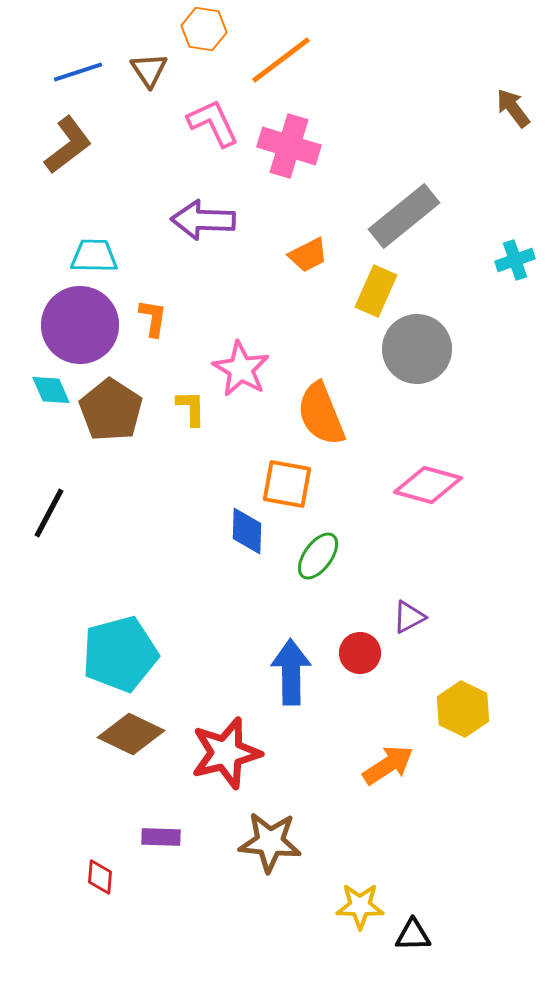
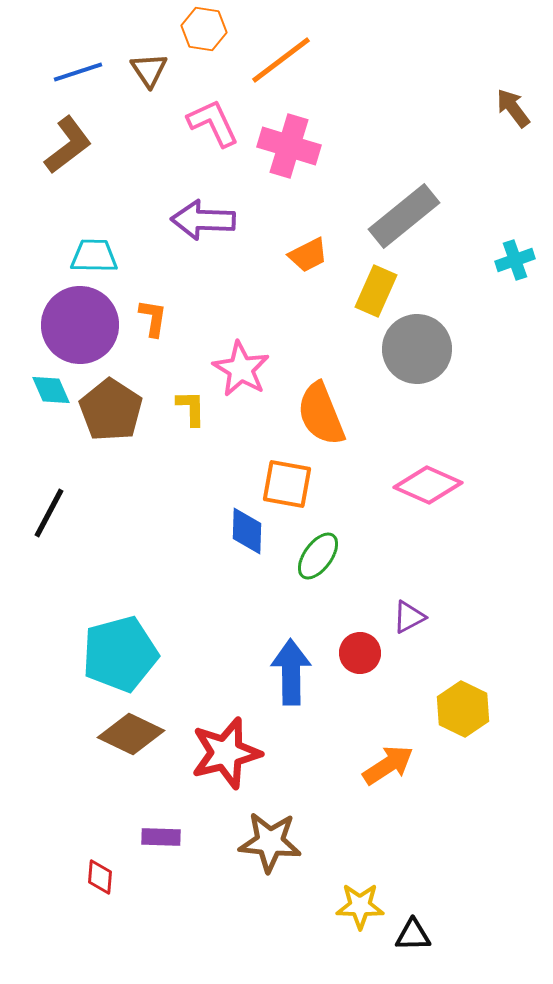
pink diamond: rotated 8 degrees clockwise
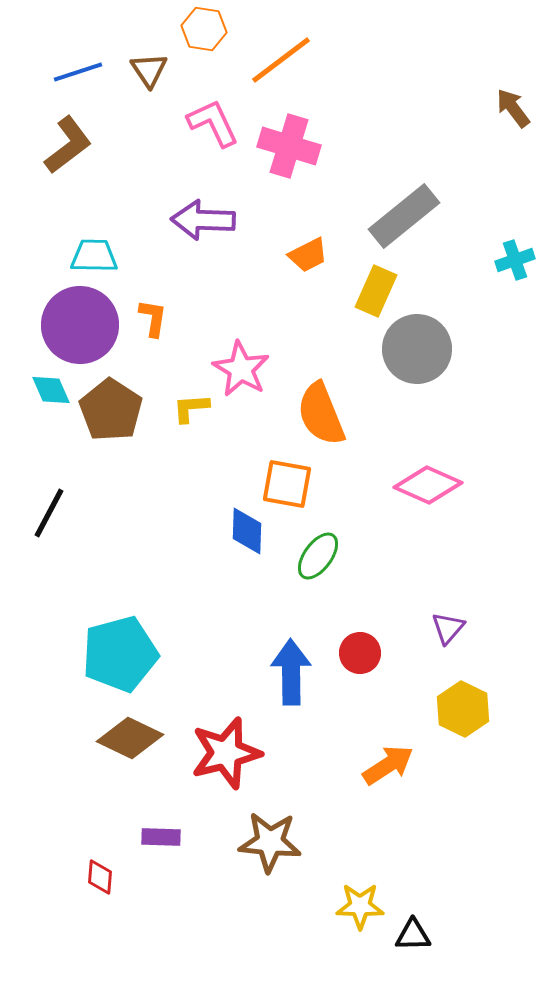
yellow L-shape: rotated 93 degrees counterclockwise
purple triangle: moved 39 px right, 11 px down; rotated 21 degrees counterclockwise
brown diamond: moved 1 px left, 4 px down
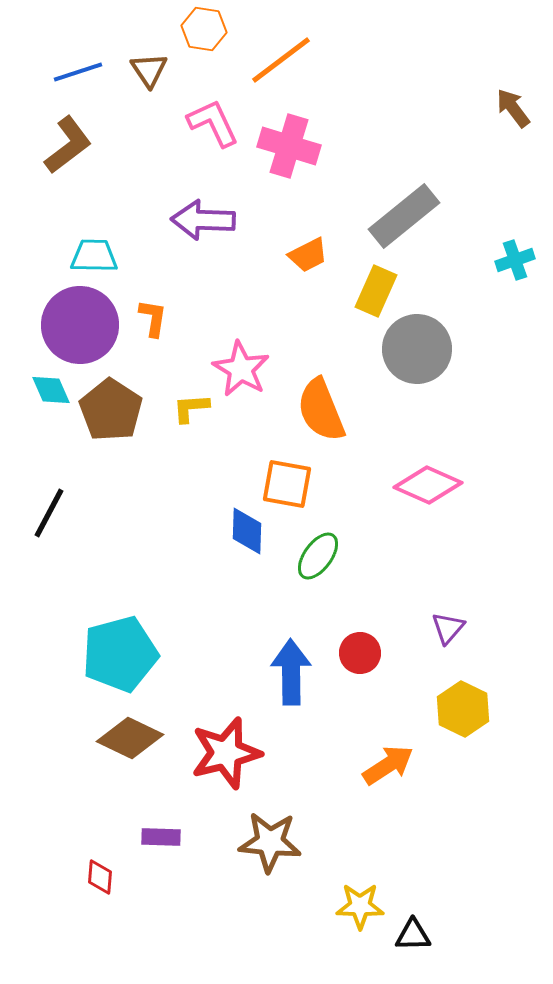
orange semicircle: moved 4 px up
